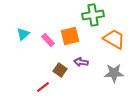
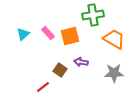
pink rectangle: moved 7 px up
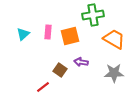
pink rectangle: moved 1 px up; rotated 48 degrees clockwise
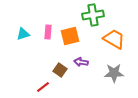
cyan triangle: rotated 24 degrees clockwise
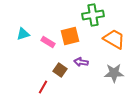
pink rectangle: moved 10 px down; rotated 64 degrees counterclockwise
red line: rotated 24 degrees counterclockwise
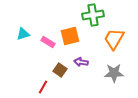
orange trapezoid: rotated 90 degrees counterclockwise
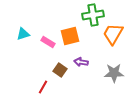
orange trapezoid: moved 1 px left, 5 px up
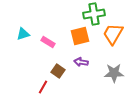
green cross: moved 1 px right, 1 px up
orange square: moved 10 px right
brown square: moved 2 px left, 1 px down
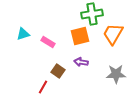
green cross: moved 2 px left
gray star: moved 2 px right, 1 px down
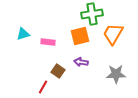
pink rectangle: rotated 24 degrees counterclockwise
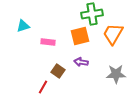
cyan triangle: moved 8 px up
